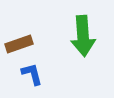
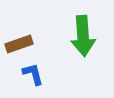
blue L-shape: moved 1 px right
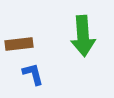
brown rectangle: rotated 12 degrees clockwise
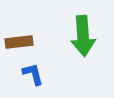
brown rectangle: moved 2 px up
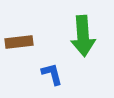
blue L-shape: moved 19 px right
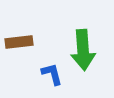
green arrow: moved 14 px down
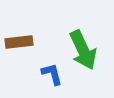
green arrow: rotated 21 degrees counterclockwise
